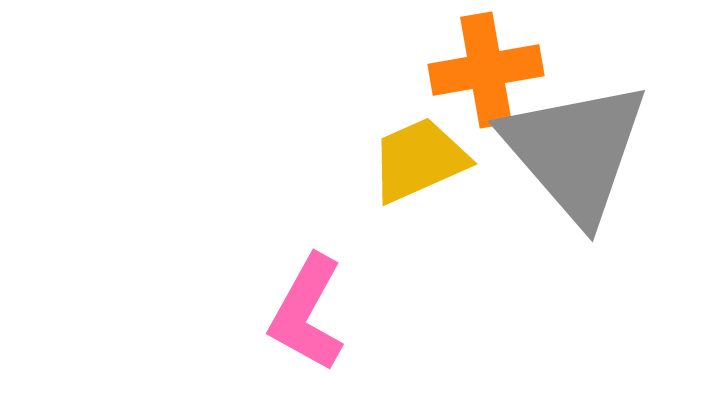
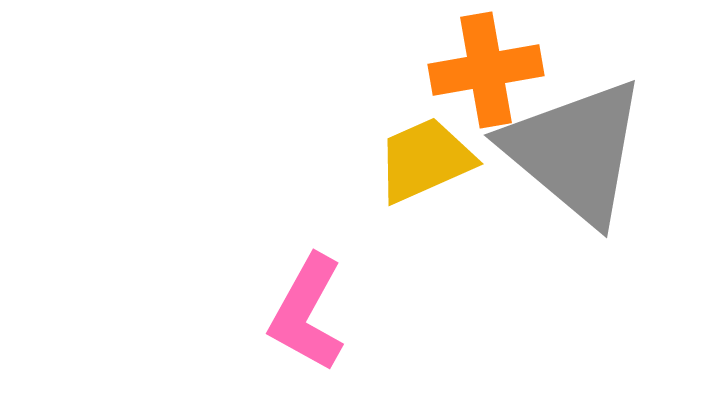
gray triangle: rotated 9 degrees counterclockwise
yellow trapezoid: moved 6 px right
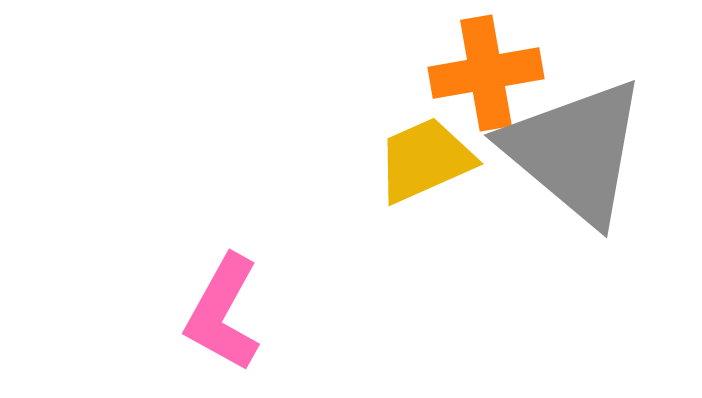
orange cross: moved 3 px down
pink L-shape: moved 84 px left
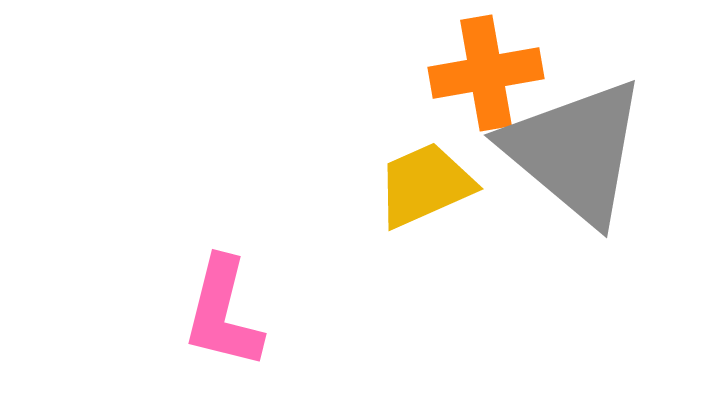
yellow trapezoid: moved 25 px down
pink L-shape: rotated 15 degrees counterclockwise
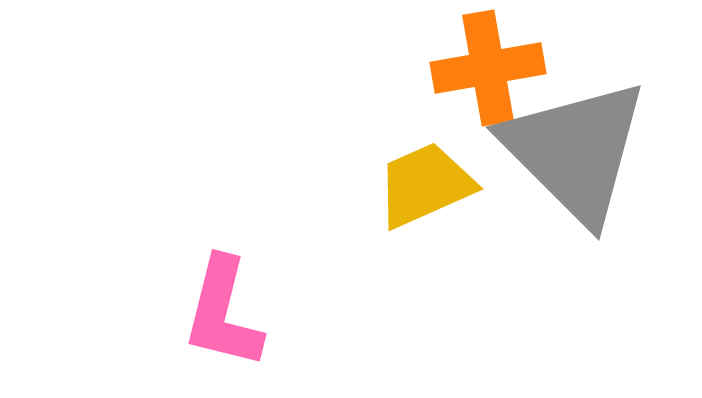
orange cross: moved 2 px right, 5 px up
gray triangle: rotated 5 degrees clockwise
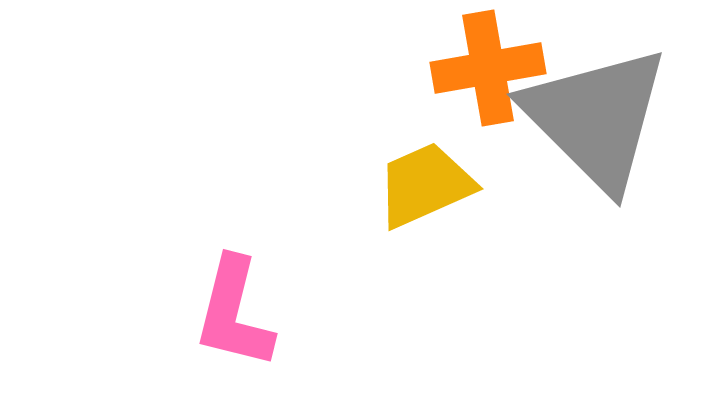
gray triangle: moved 21 px right, 33 px up
pink L-shape: moved 11 px right
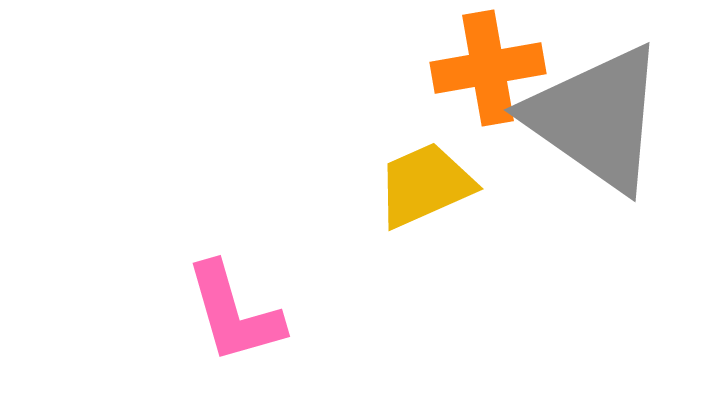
gray triangle: rotated 10 degrees counterclockwise
pink L-shape: rotated 30 degrees counterclockwise
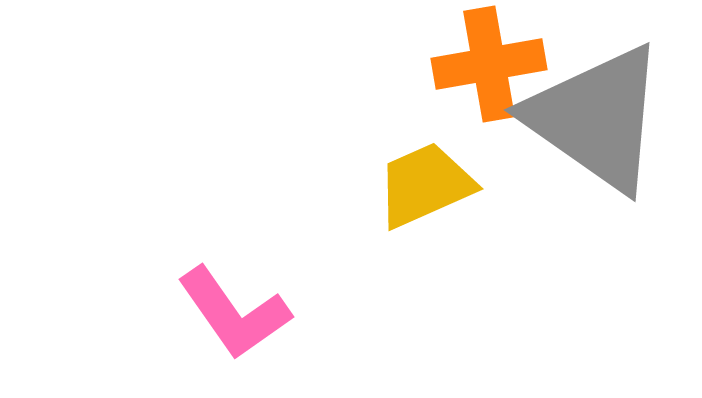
orange cross: moved 1 px right, 4 px up
pink L-shape: rotated 19 degrees counterclockwise
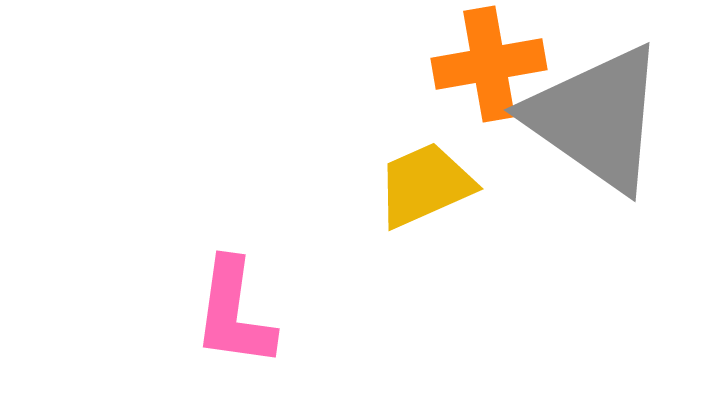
pink L-shape: rotated 43 degrees clockwise
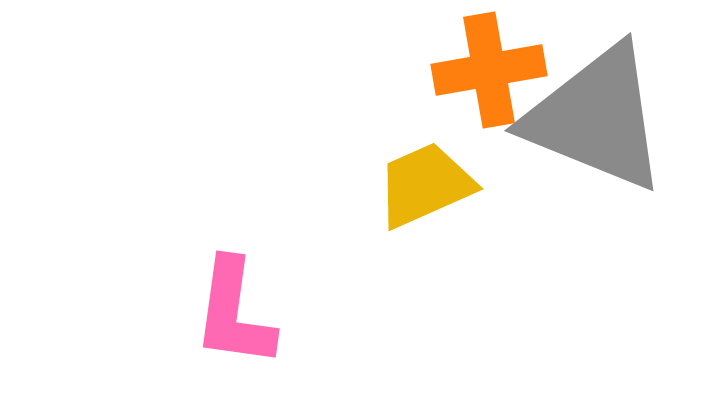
orange cross: moved 6 px down
gray triangle: rotated 13 degrees counterclockwise
